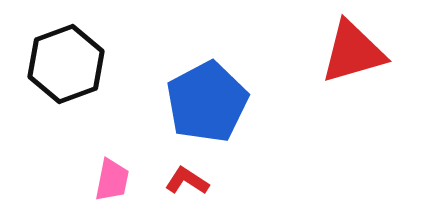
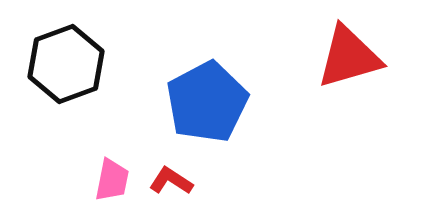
red triangle: moved 4 px left, 5 px down
red L-shape: moved 16 px left
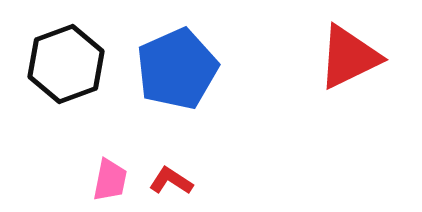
red triangle: rotated 10 degrees counterclockwise
blue pentagon: moved 30 px left, 33 px up; rotated 4 degrees clockwise
pink trapezoid: moved 2 px left
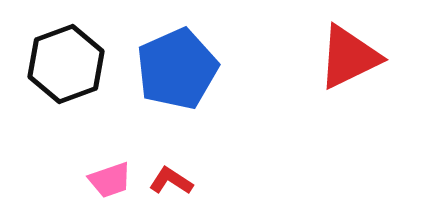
pink trapezoid: rotated 60 degrees clockwise
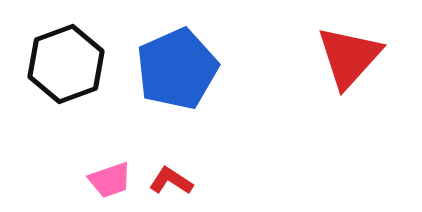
red triangle: rotated 22 degrees counterclockwise
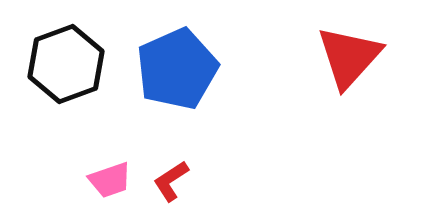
red L-shape: rotated 66 degrees counterclockwise
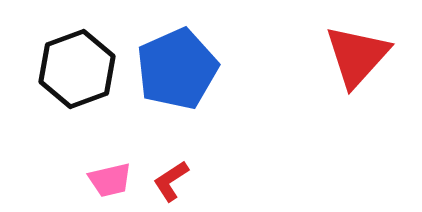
red triangle: moved 8 px right, 1 px up
black hexagon: moved 11 px right, 5 px down
pink trapezoid: rotated 6 degrees clockwise
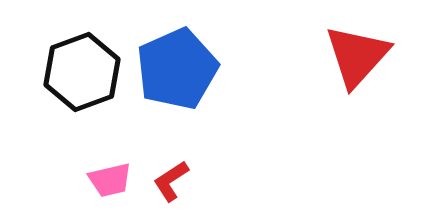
black hexagon: moved 5 px right, 3 px down
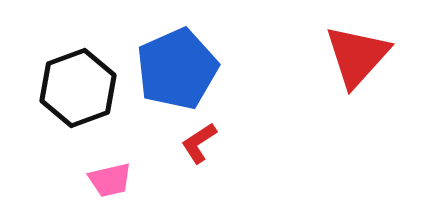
black hexagon: moved 4 px left, 16 px down
red L-shape: moved 28 px right, 38 px up
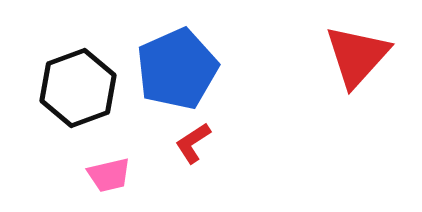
red L-shape: moved 6 px left
pink trapezoid: moved 1 px left, 5 px up
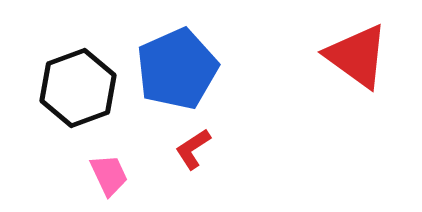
red triangle: rotated 36 degrees counterclockwise
red L-shape: moved 6 px down
pink trapezoid: rotated 102 degrees counterclockwise
